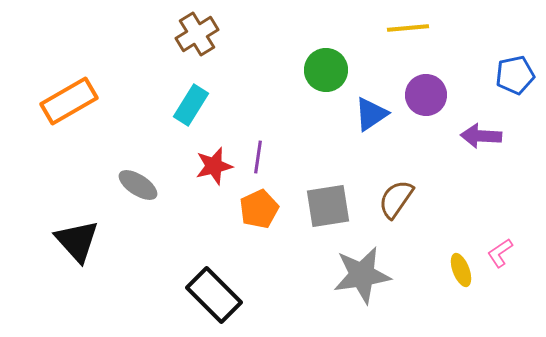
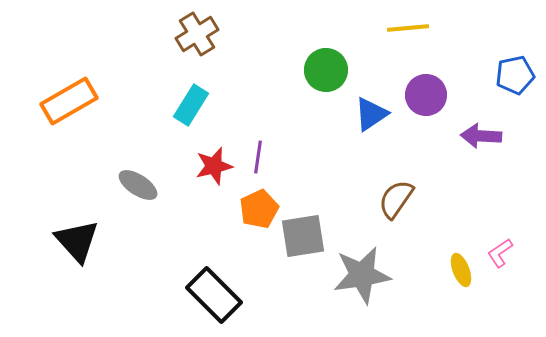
gray square: moved 25 px left, 30 px down
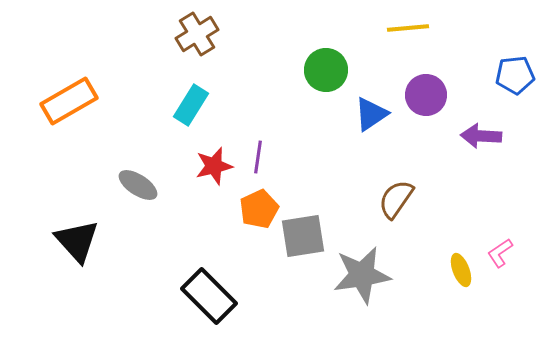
blue pentagon: rotated 6 degrees clockwise
black rectangle: moved 5 px left, 1 px down
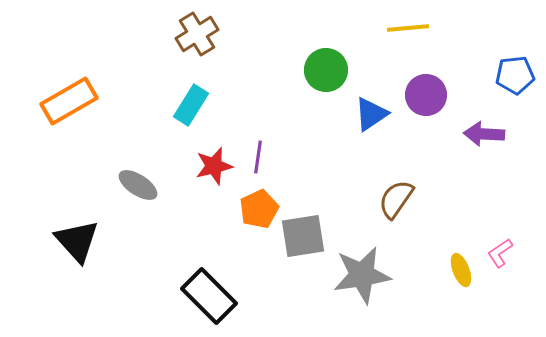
purple arrow: moved 3 px right, 2 px up
